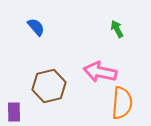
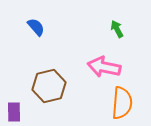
pink arrow: moved 4 px right, 5 px up
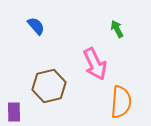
blue semicircle: moved 1 px up
pink arrow: moved 9 px left, 3 px up; rotated 128 degrees counterclockwise
orange semicircle: moved 1 px left, 1 px up
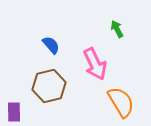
blue semicircle: moved 15 px right, 19 px down
orange semicircle: rotated 36 degrees counterclockwise
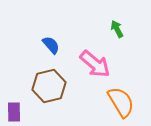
pink arrow: rotated 24 degrees counterclockwise
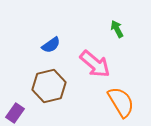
blue semicircle: rotated 96 degrees clockwise
purple rectangle: moved 1 px right, 1 px down; rotated 36 degrees clockwise
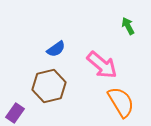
green arrow: moved 11 px right, 3 px up
blue semicircle: moved 5 px right, 4 px down
pink arrow: moved 7 px right, 1 px down
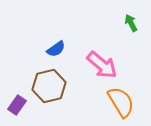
green arrow: moved 3 px right, 3 px up
purple rectangle: moved 2 px right, 8 px up
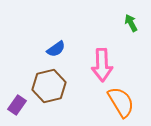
pink arrow: rotated 48 degrees clockwise
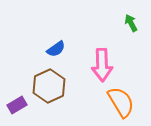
brown hexagon: rotated 12 degrees counterclockwise
purple rectangle: rotated 24 degrees clockwise
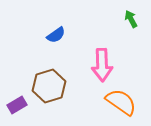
green arrow: moved 4 px up
blue semicircle: moved 14 px up
brown hexagon: rotated 8 degrees clockwise
orange semicircle: rotated 24 degrees counterclockwise
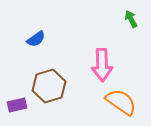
blue semicircle: moved 20 px left, 4 px down
purple rectangle: rotated 18 degrees clockwise
